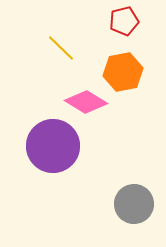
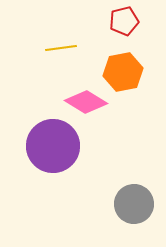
yellow line: rotated 52 degrees counterclockwise
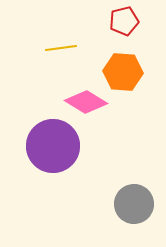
orange hexagon: rotated 15 degrees clockwise
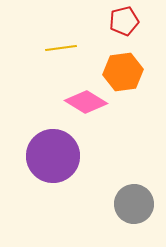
orange hexagon: rotated 12 degrees counterclockwise
purple circle: moved 10 px down
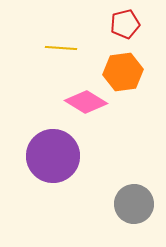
red pentagon: moved 1 px right, 3 px down
yellow line: rotated 12 degrees clockwise
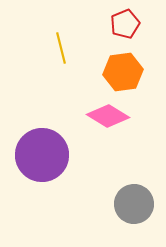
red pentagon: rotated 8 degrees counterclockwise
yellow line: rotated 72 degrees clockwise
pink diamond: moved 22 px right, 14 px down
purple circle: moved 11 px left, 1 px up
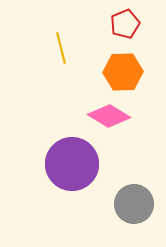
orange hexagon: rotated 6 degrees clockwise
pink diamond: moved 1 px right
purple circle: moved 30 px right, 9 px down
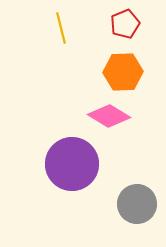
yellow line: moved 20 px up
gray circle: moved 3 px right
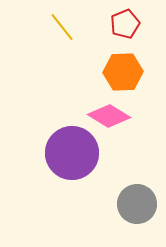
yellow line: moved 1 px right, 1 px up; rotated 24 degrees counterclockwise
purple circle: moved 11 px up
